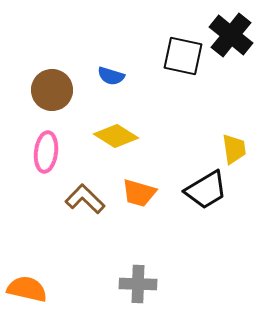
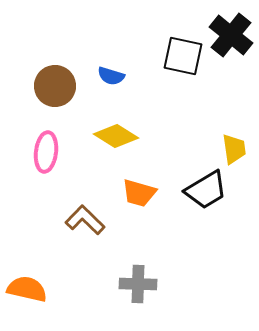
brown circle: moved 3 px right, 4 px up
brown L-shape: moved 21 px down
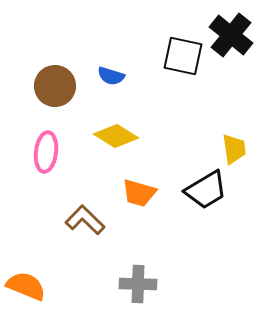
orange semicircle: moved 1 px left, 3 px up; rotated 9 degrees clockwise
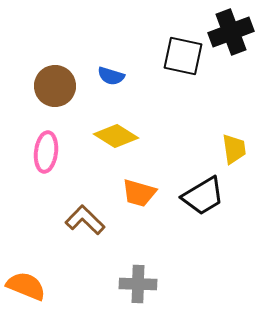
black cross: moved 3 px up; rotated 30 degrees clockwise
black trapezoid: moved 3 px left, 6 px down
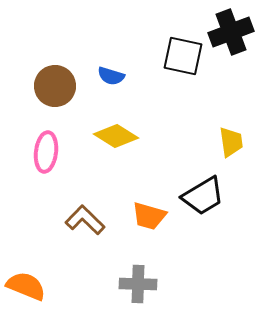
yellow trapezoid: moved 3 px left, 7 px up
orange trapezoid: moved 10 px right, 23 px down
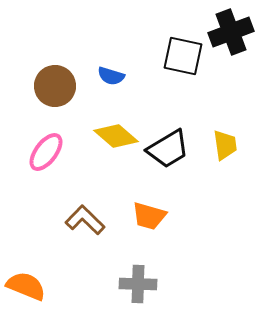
yellow diamond: rotated 9 degrees clockwise
yellow trapezoid: moved 6 px left, 3 px down
pink ellipse: rotated 30 degrees clockwise
black trapezoid: moved 35 px left, 47 px up
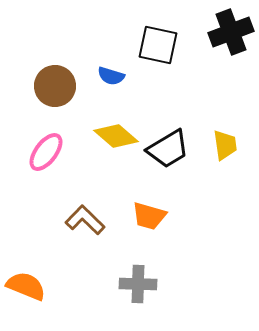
black square: moved 25 px left, 11 px up
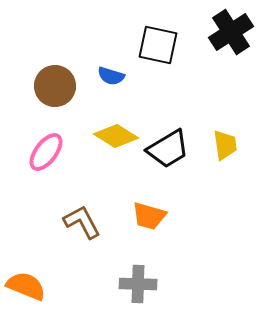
black cross: rotated 12 degrees counterclockwise
yellow diamond: rotated 9 degrees counterclockwise
brown L-shape: moved 3 px left, 2 px down; rotated 18 degrees clockwise
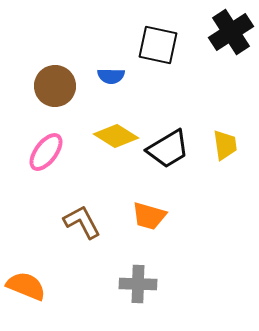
blue semicircle: rotated 16 degrees counterclockwise
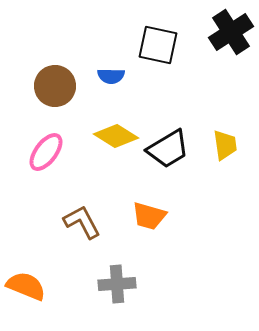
gray cross: moved 21 px left; rotated 6 degrees counterclockwise
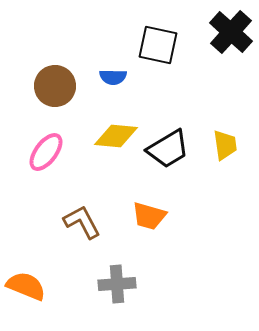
black cross: rotated 15 degrees counterclockwise
blue semicircle: moved 2 px right, 1 px down
yellow diamond: rotated 27 degrees counterclockwise
